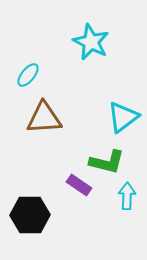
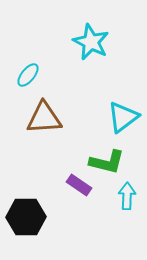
black hexagon: moved 4 px left, 2 px down
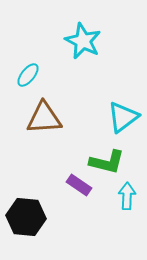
cyan star: moved 8 px left, 1 px up
black hexagon: rotated 6 degrees clockwise
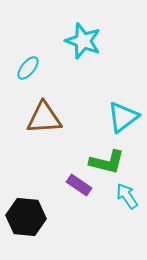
cyan star: rotated 6 degrees counterclockwise
cyan ellipse: moved 7 px up
cyan arrow: rotated 36 degrees counterclockwise
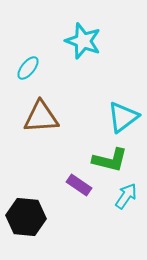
brown triangle: moved 3 px left, 1 px up
green L-shape: moved 3 px right, 2 px up
cyan arrow: moved 1 px left; rotated 68 degrees clockwise
